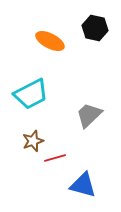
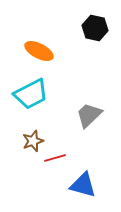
orange ellipse: moved 11 px left, 10 px down
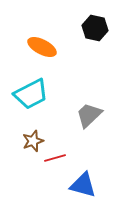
orange ellipse: moved 3 px right, 4 px up
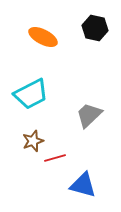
orange ellipse: moved 1 px right, 10 px up
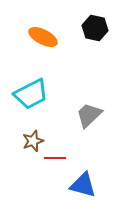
red line: rotated 15 degrees clockwise
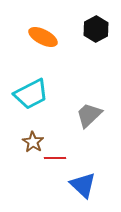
black hexagon: moved 1 px right, 1 px down; rotated 20 degrees clockwise
brown star: moved 1 px down; rotated 20 degrees counterclockwise
blue triangle: rotated 28 degrees clockwise
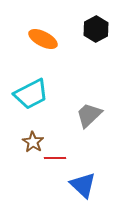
orange ellipse: moved 2 px down
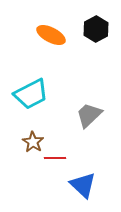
orange ellipse: moved 8 px right, 4 px up
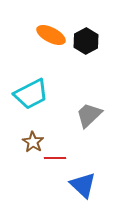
black hexagon: moved 10 px left, 12 px down
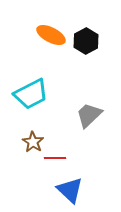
blue triangle: moved 13 px left, 5 px down
